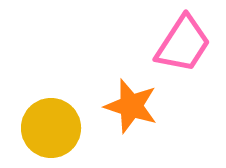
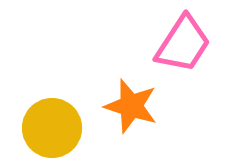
yellow circle: moved 1 px right
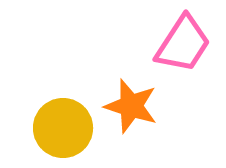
yellow circle: moved 11 px right
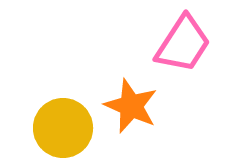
orange star: rotated 6 degrees clockwise
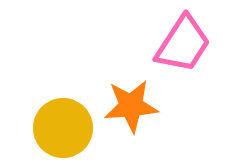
orange star: rotated 28 degrees counterclockwise
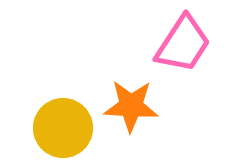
orange star: rotated 8 degrees clockwise
